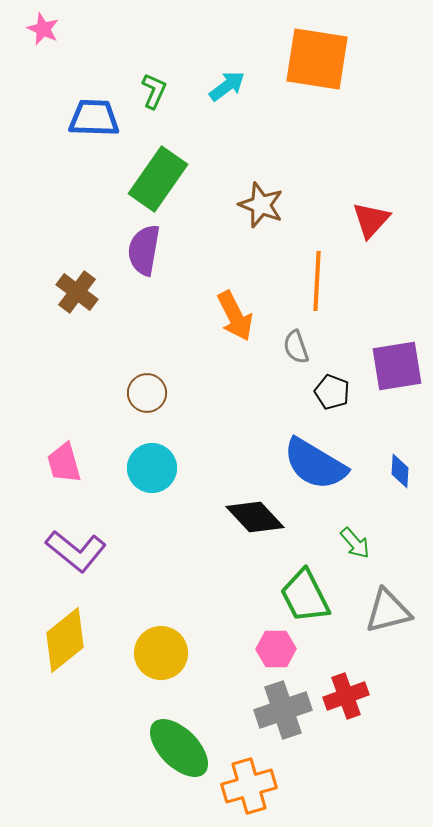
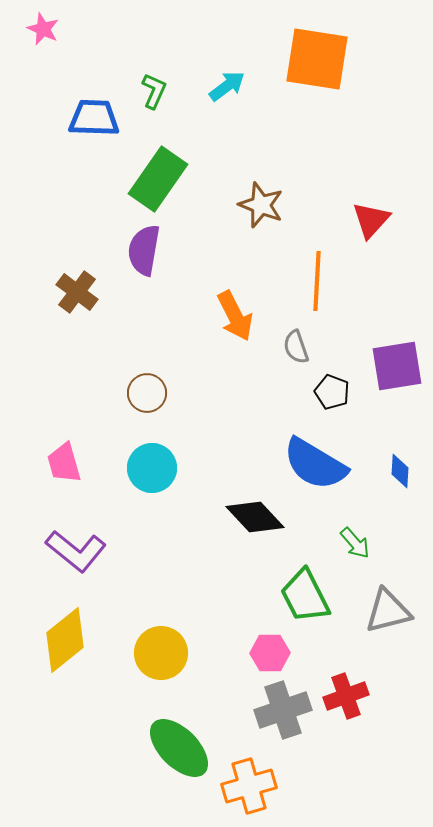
pink hexagon: moved 6 px left, 4 px down
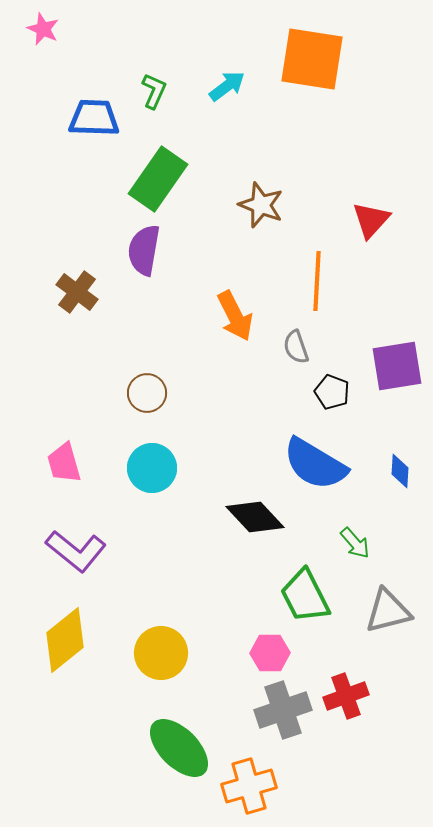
orange square: moved 5 px left
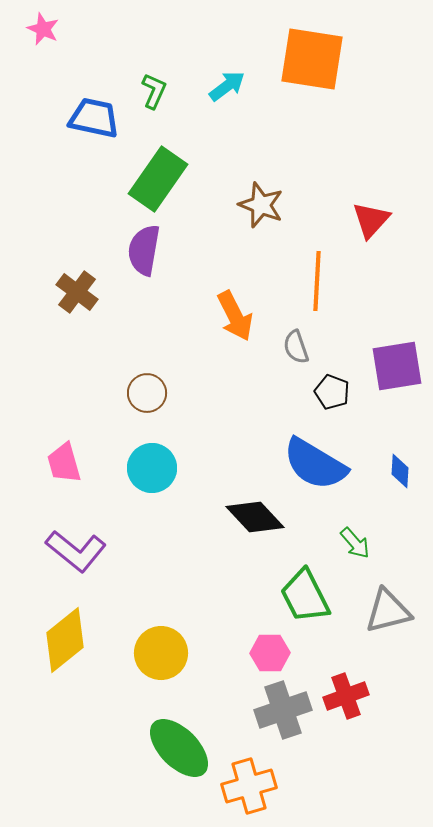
blue trapezoid: rotated 10 degrees clockwise
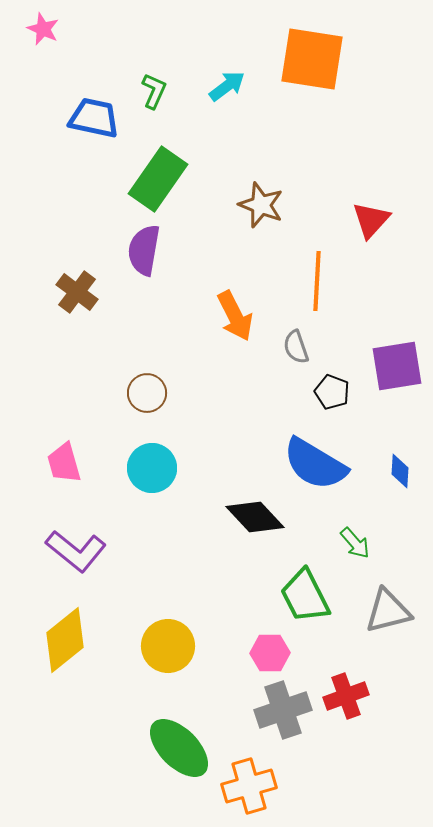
yellow circle: moved 7 px right, 7 px up
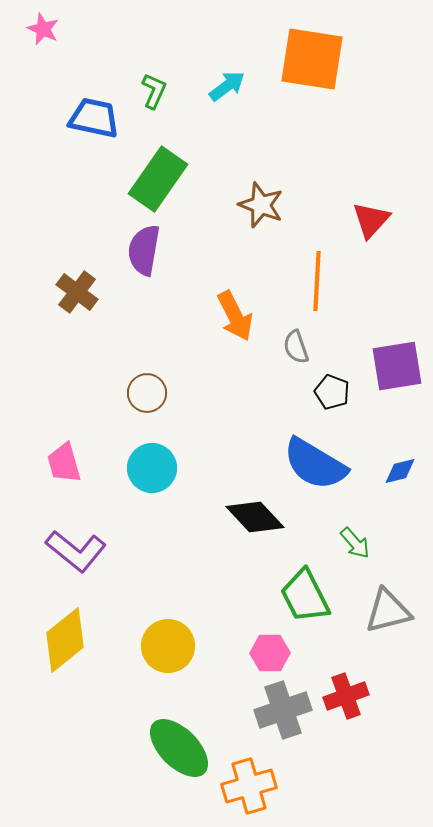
blue diamond: rotated 72 degrees clockwise
